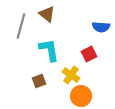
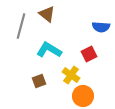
cyan L-shape: rotated 50 degrees counterclockwise
orange circle: moved 2 px right
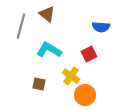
yellow cross: moved 1 px down
brown square: moved 3 px down; rotated 32 degrees clockwise
orange circle: moved 2 px right, 1 px up
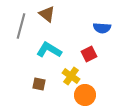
blue semicircle: moved 1 px right, 1 px down
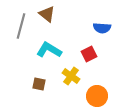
orange circle: moved 12 px right, 1 px down
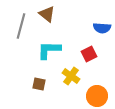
cyan L-shape: rotated 30 degrees counterclockwise
